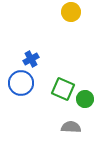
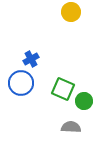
green circle: moved 1 px left, 2 px down
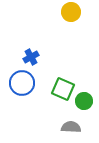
blue cross: moved 2 px up
blue circle: moved 1 px right
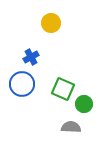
yellow circle: moved 20 px left, 11 px down
blue circle: moved 1 px down
green circle: moved 3 px down
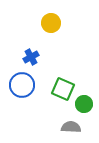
blue circle: moved 1 px down
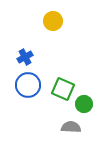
yellow circle: moved 2 px right, 2 px up
blue cross: moved 6 px left
blue circle: moved 6 px right
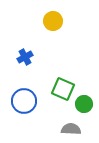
blue circle: moved 4 px left, 16 px down
gray semicircle: moved 2 px down
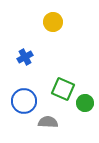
yellow circle: moved 1 px down
green circle: moved 1 px right, 1 px up
gray semicircle: moved 23 px left, 7 px up
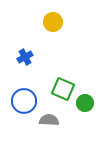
gray semicircle: moved 1 px right, 2 px up
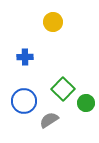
blue cross: rotated 28 degrees clockwise
green square: rotated 20 degrees clockwise
green circle: moved 1 px right
gray semicircle: rotated 36 degrees counterclockwise
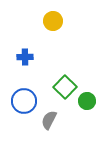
yellow circle: moved 1 px up
green square: moved 2 px right, 2 px up
green circle: moved 1 px right, 2 px up
gray semicircle: rotated 30 degrees counterclockwise
